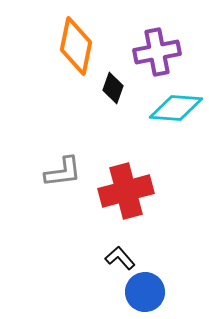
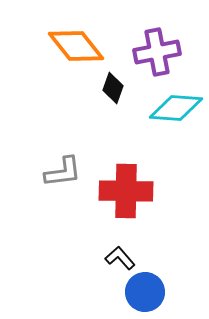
orange diamond: rotated 50 degrees counterclockwise
red cross: rotated 16 degrees clockwise
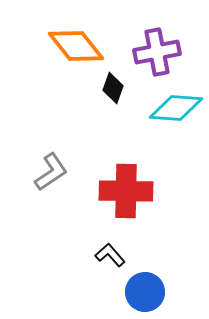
gray L-shape: moved 12 px left; rotated 27 degrees counterclockwise
black L-shape: moved 10 px left, 3 px up
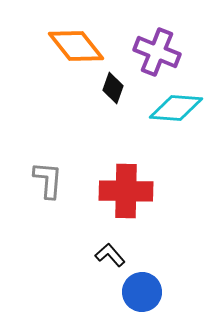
purple cross: rotated 33 degrees clockwise
gray L-shape: moved 3 px left, 8 px down; rotated 51 degrees counterclockwise
blue circle: moved 3 px left
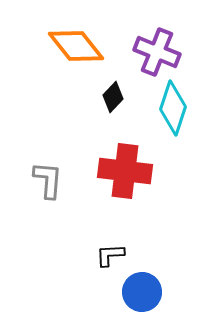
black diamond: moved 9 px down; rotated 24 degrees clockwise
cyan diamond: moved 3 px left; rotated 76 degrees counterclockwise
red cross: moved 1 px left, 20 px up; rotated 6 degrees clockwise
black L-shape: rotated 52 degrees counterclockwise
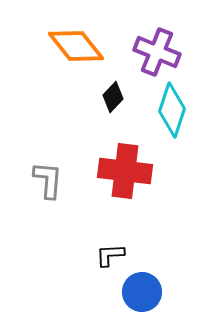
cyan diamond: moved 1 px left, 2 px down
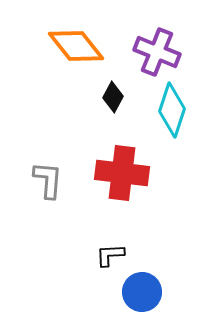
black diamond: rotated 16 degrees counterclockwise
red cross: moved 3 px left, 2 px down
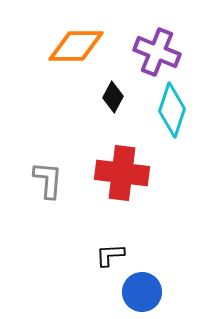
orange diamond: rotated 52 degrees counterclockwise
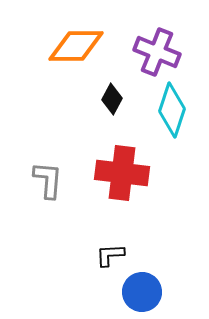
black diamond: moved 1 px left, 2 px down
